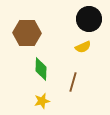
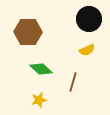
brown hexagon: moved 1 px right, 1 px up
yellow semicircle: moved 4 px right, 3 px down
green diamond: rotated 50 degrees counterclockwise
yellow star: moved 3 px left, 1 px up
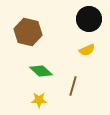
brown hexagon: rotated 12 degrees clockwise
green diamond: moved 2 px down
brown line: moved 4 px down
yellow star: rotated 14 degrees clockwise
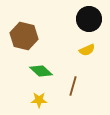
brown hexagon: moved 4 px left, 4 px down
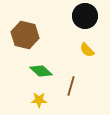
black circle: moved 4 px left, 3 px up
brown hexagon: moved 1 px right, 1 px up
yellow semicircle: rotated 70 degrees clockwise
brown line: moved 2 px left
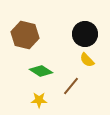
black circle: moved 18 px down
yellow semicircle: moved 10 px down
green diamond: rotated 10 degrees counterclockwise
brown line: rotated 24 degrees clockwise
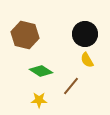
yellow semicircle: rotated 14 degrees clockwise
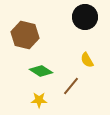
black circle: moved 17 px up
